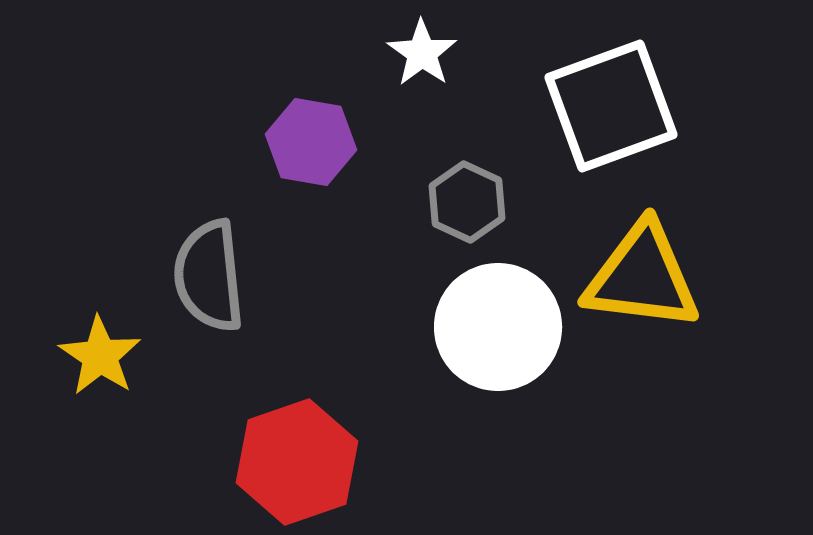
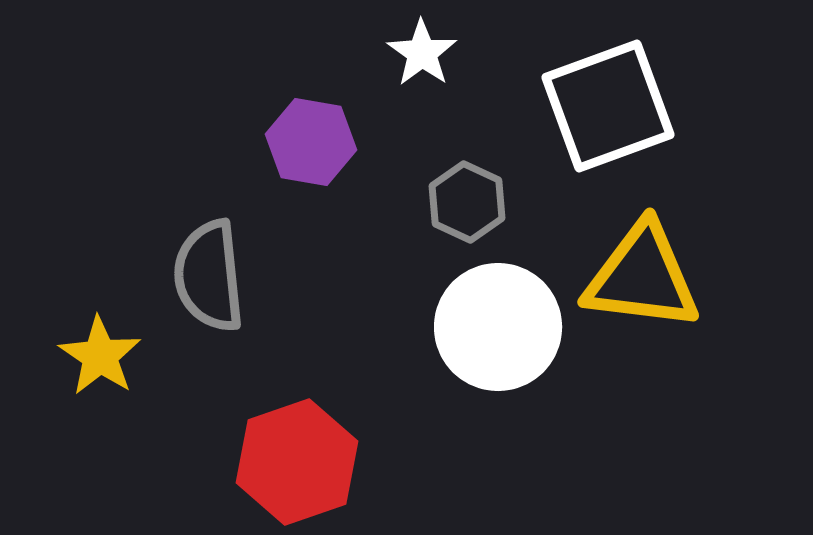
white square: moved 3 px left
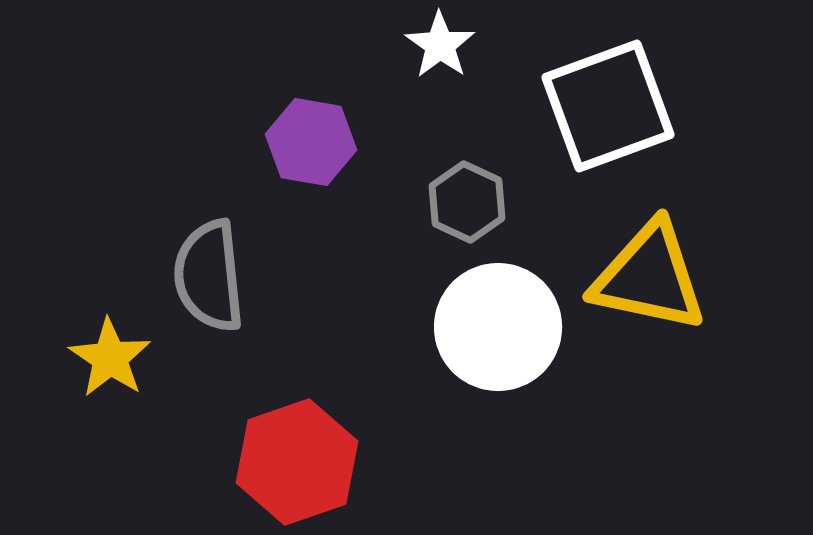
white star: moved 18 px right, 8 px up
yellow triangle: moved 7 px right; rotated 5 degrees clockwise
yellow star: moved 10 px right, 2 px down
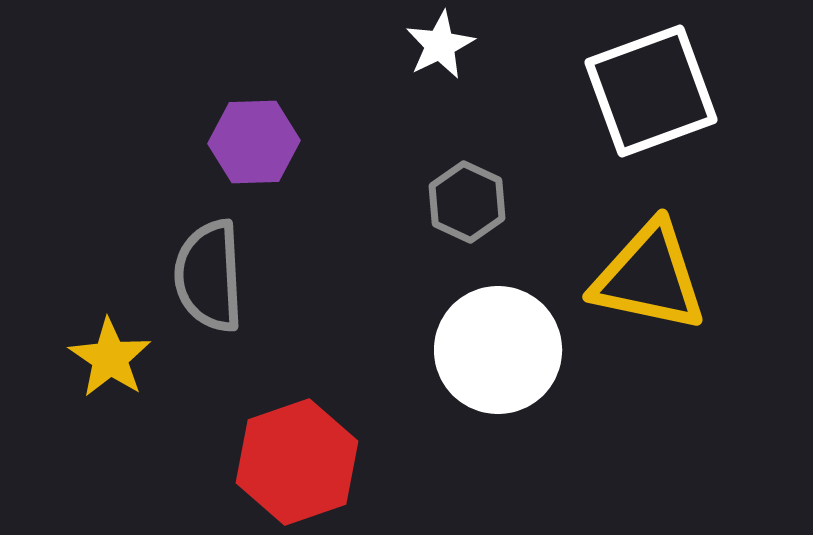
white star: rotated 10 degrees clockwise
white square: moved 43 px right, 15 px up
purple hexagon: moved 57 px left; rotated 12 degrees counterclockwise
gray semicircle: rotated 3 degrees clockwise
white circle: moved 23 px down
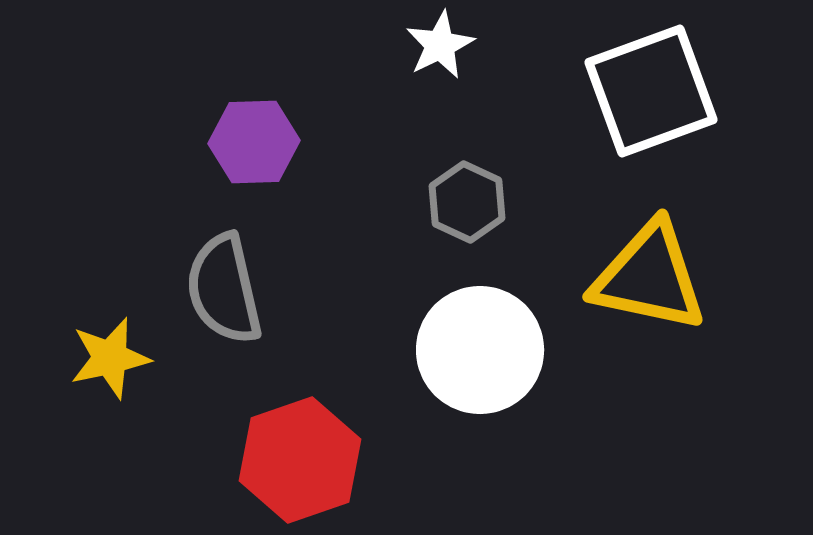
gray semicircle: moved 15 px right, 13 px down; rotated 10 degrees counterclockwise
white circle: moved 18 px left
yellow star: rotated 26 degrees clockwise
red hexagon: moved 3 px right, 2 px up
